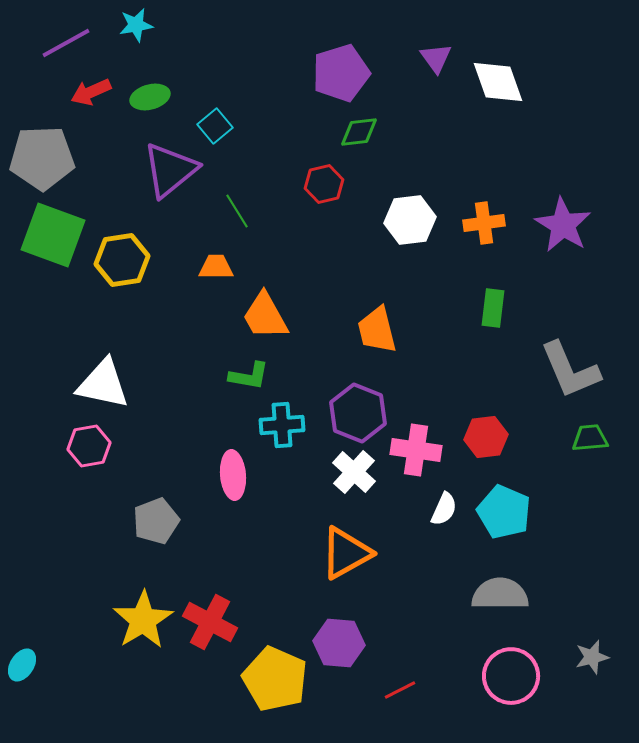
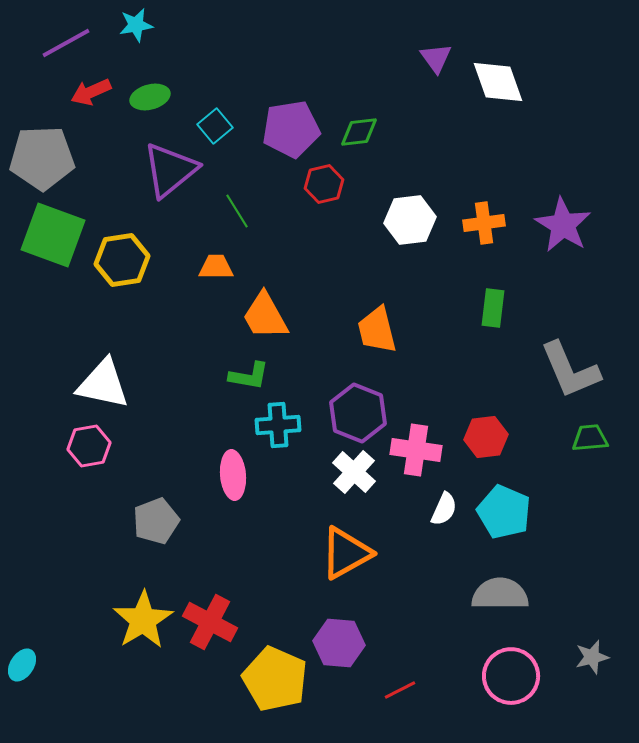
purple pentagon at (341, 73): moved 50 px left, 56 px down; rotated 8 degrees clockwise
cyan cross at (282, 425): moved 4 px left
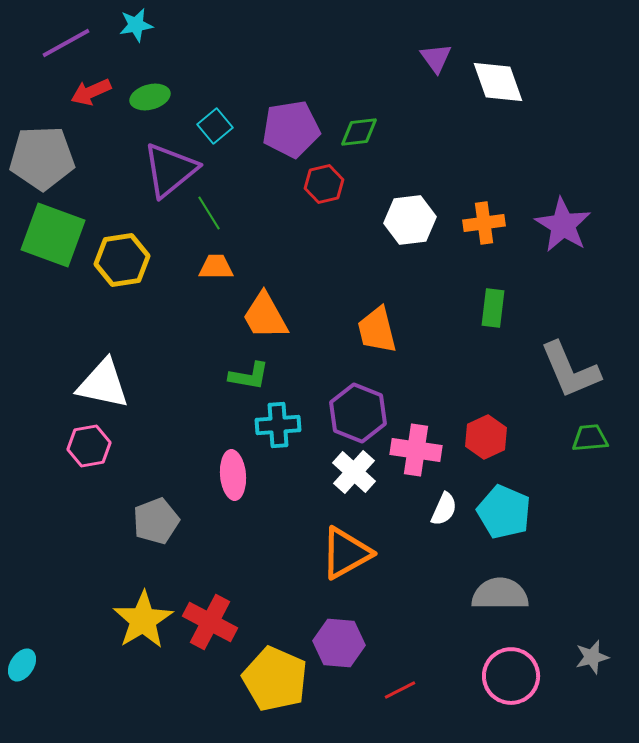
green line at (237, 211): moved 28 px left, 2 px down
red hexagon at (486, 437): rotated 18 degrees counterclockwise
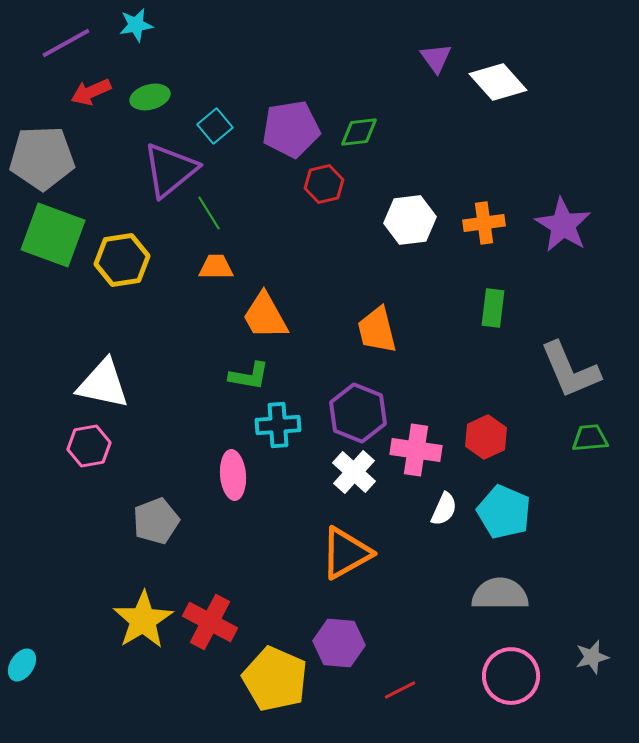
white diamond at (498, 82): rotated 22 degrees counterclockwise
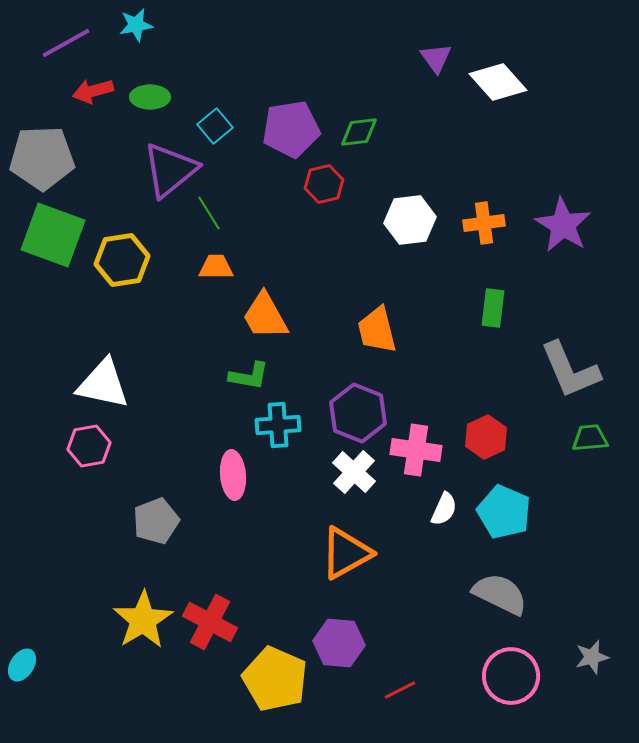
red arrow at (91, 92): moved 2 px right, 1 px up; rotated 9 degrees clockwise
green ellipse at (150, 97): rotated 15 degrees clockwise
gray semicircle at (500, 594): rotated 26 degrees clockwise
